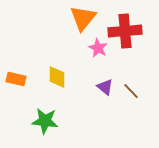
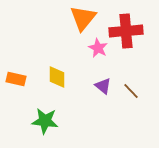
red cross: moved 1 px right
purple triangle: moved 2 px left, 1 px up
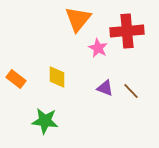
orange triangle: moved 5 px left, 1 px down
red cross: moved 1 px right
orange rectangle: rotated 24 degrees clockwise
purple triangle: moved 2 px right, 2 px down; rotated 18 degrees counterclockwise
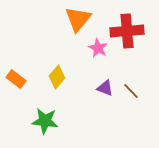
yellow diamond: rotated 40 degrees clockwise
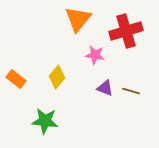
red cross: moved 1 px left; rotated 12 degrees counterclockwise
pink star: moved 3 px left, 7 px down; rotated 18 degrees counterclockwise
brown line: rotated 30 degrees counterclockwise
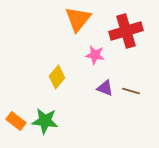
orange rectangle: moved 42 px down
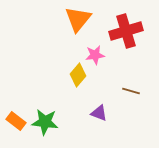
pink star: rotated 18 degrees counterclockwise
yellow diamond: moved 21 px right, 2 px up
purple triangle: moved 6 px left, 25 px down
green star: moved 1 px down
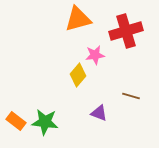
orange triangle: rotated 36 degrees clockwise
brown line: moved 5 px down
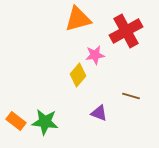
red cross: rotated 12 degrees counterclockwise
